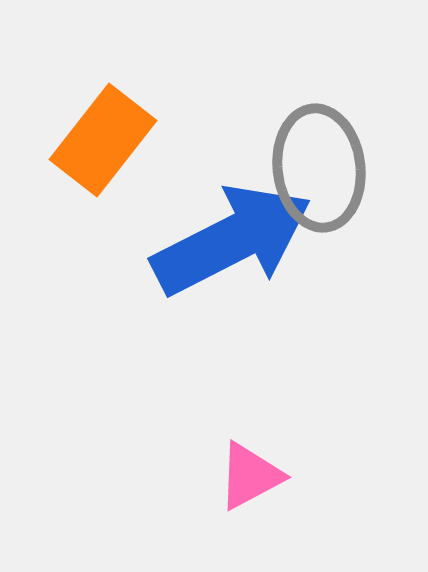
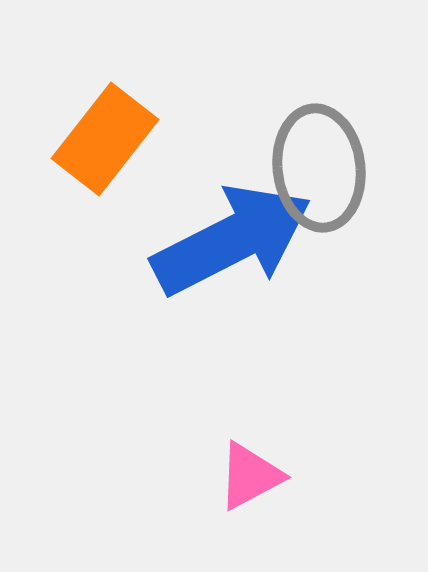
orange rectangle: moved 2 px right, 1 px up
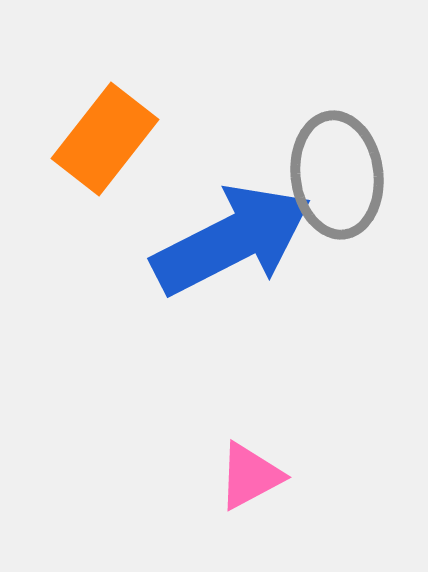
gray ellipse: moved 18 px right, 7 px down
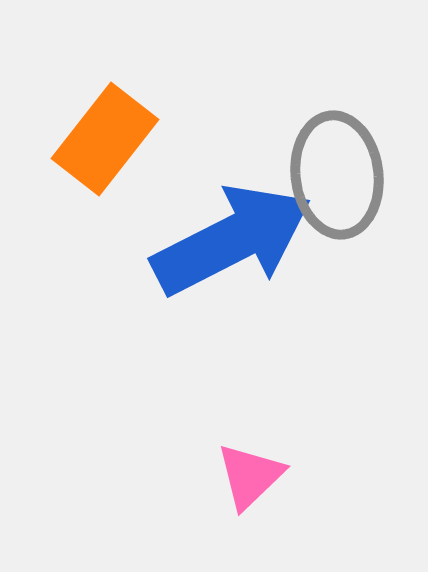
pink triangle: rotated 16 degrees counterclockwise
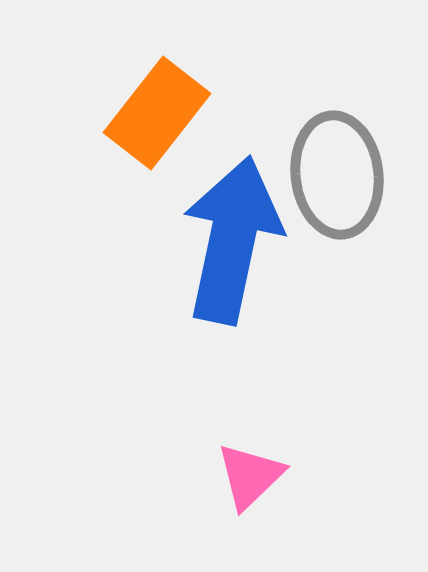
orange rectangle: moved 52 px right, 26 px up
blue arrow: rotated 51 degrees counterclockwise
